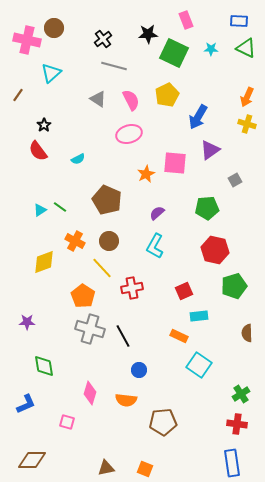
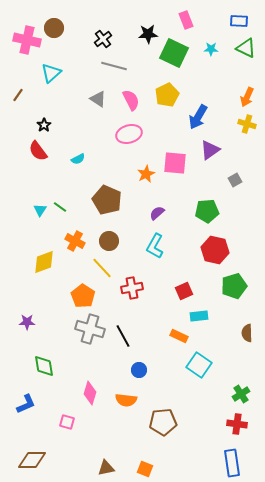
green pentagon at (207, 208): moved 3 px down
cyan triangle at (40, 210): rotated 24 degrees counterclockwise
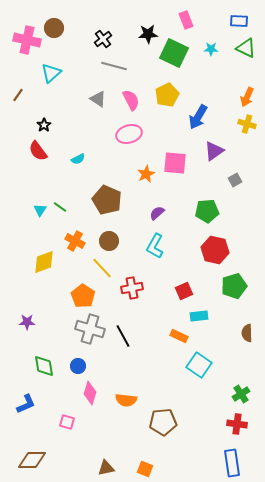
purple triangle at (210, 150): moved 4 px right, 1 px down
blue circle at (139, 370): moved 61 px left, 4 px up
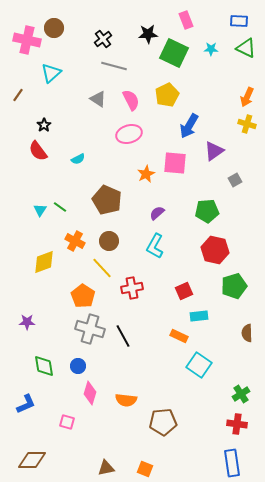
blue arrow at (198, 117): moved 9 px left, 9 px down
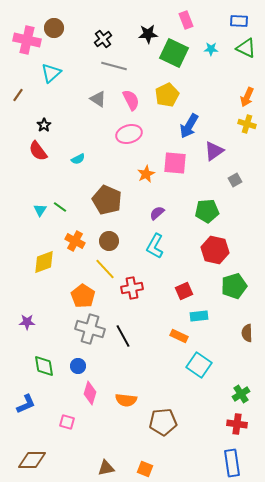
yellow line at (102, 268): moved 3 px right, 1 px down
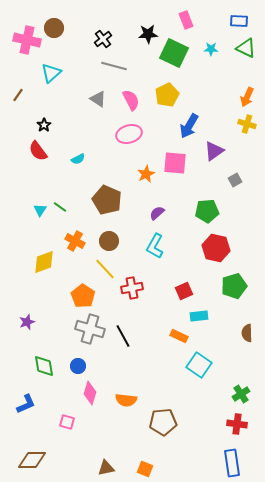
red hexagon at (215, 250): moved 1 px right, 2 px up
purple star at (27, 322): rotated 21 degrees counterclockwise
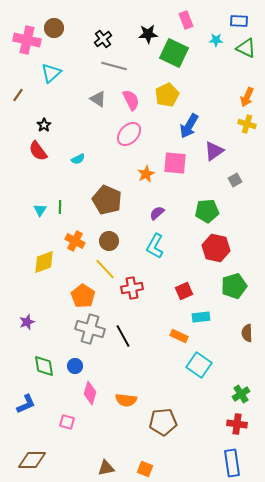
cyan star at (211, 49): moved 5 px right, 9 px up
pink ellipse at (129, 134): rotated 30 degrees counterclockwise
green line at (60, 207): rotated 56 degrees clockwise
cyan rectangle at (199, 316): moved 2 px right, 1 px down
blue circle at (78, 366): moved 3 px left
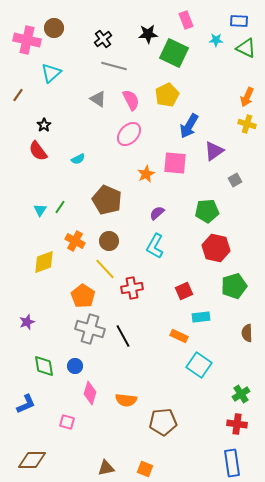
green line at (60, 207): rotated 32 degrees clockwise
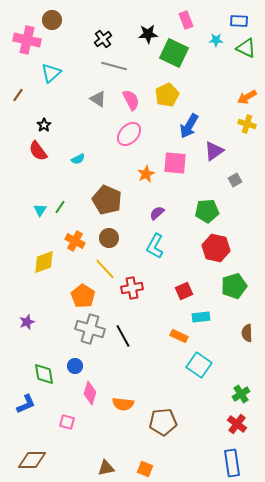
brown circle at (54, 28): moved 2 px left, 8 px up
orange arrow at (247, 97): rotated 36 degrees clockwise
brown circle at (109, 241): moved 3 px up
green diamond at (44, 366): moved 8 px down
orange semicircle at (126, 400): moved 3 px left, 4 px down
red cross at (237, 424): rotated 30 degrees clockwise
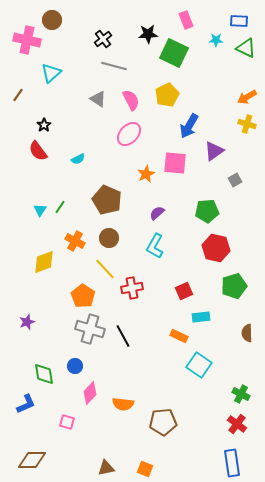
pink diamond at (90, 393): rotated 25 degrees clockwise
green cross at (241, 394): rotated 30 degrees counterclockwise
